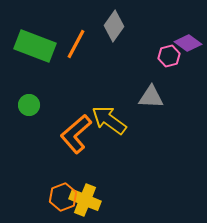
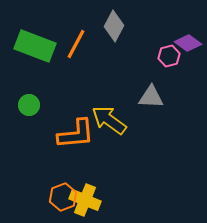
gray diamond: rotated 8 degrees counterclockwise
orange L-shape: rotated 144 degrees counterclockwise
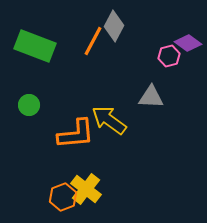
orange line: moved 17 px right, 3 px up
yellow cross: moved 1 px right, 11 px up; rotated 16 degrees clockwise
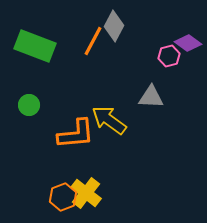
yellow cross: moved 4 px down
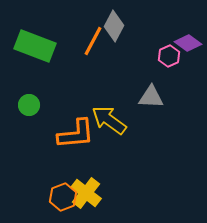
pink hexagon: rotated 10 degrees counterclockwise
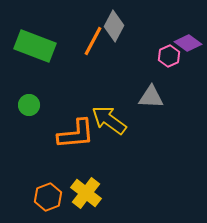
orange hexagon: moved 15 px left
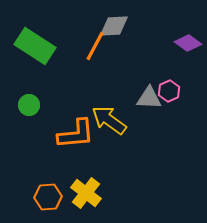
gray diamond: rotated 60 degrees clockwise
orange line: moved 2 px right, 5 px down
green rectangle: rotated 12 degrees clockwise
pink hexagon: moved 35 px down
gray triangle: moved 2 px left, 1 px down
orange hexagon: rotated 16 degrees clockwise
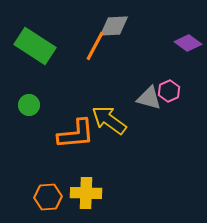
gray triangle: rotated 12 degrees clockwise
yellow cross: rotated 36 degrees counterclockwise
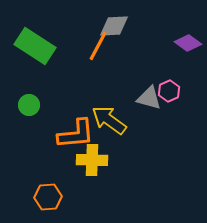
orange line: moved 3 px right
yellow cross: moved 6 px right, 33 px up
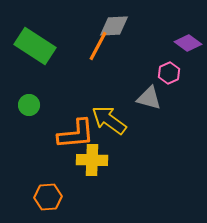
pink hexagon: moved 18 px up
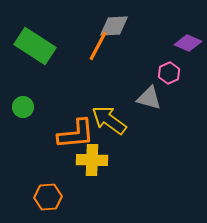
purple diamond: rotated 12 degrees counterclockwise
green circle: moved 6 px left, 2 px down
